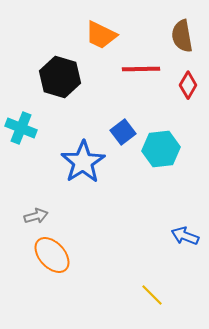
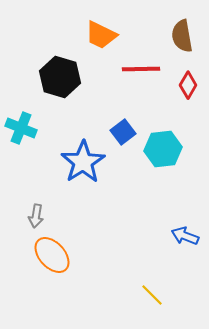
cyan hexagon: moved 2 px right
gray arrow: rotated 115 degrees clockwise
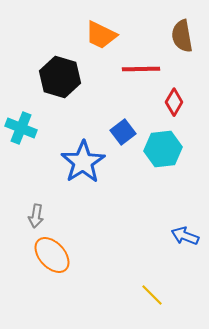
red diamond: moved 14 px left, 17 px down
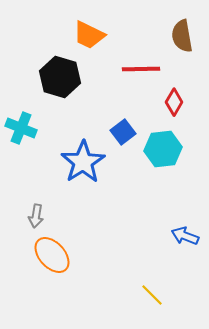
orange trapezoid: moved 12 px left
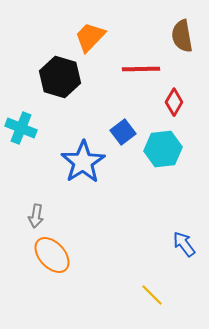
orange trapezoid: moved 1 px right, 2 px down; rotated 108 degrees clockwise
blue arrow: moved 1 px left, 8 px down; rotated 32 degrees clockwise
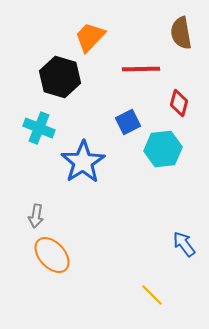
brown semicircle: moved 1 px left, 3 px up
red diamond: moved 5 px right, 1 px down; rotated 16 degrees counterclockwise
cyan cross: moved 18 px right
blue square: moved 5 px right, 10 px up; rotated 10 degrees clockwise
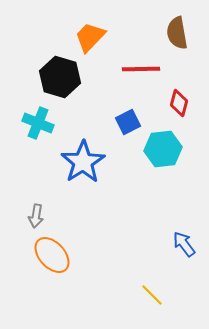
brown semicircle: moved 4 px left
cyan cross: moved 1 px left, 5 px up
